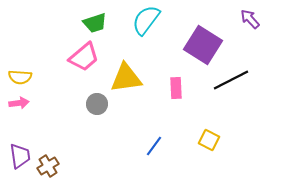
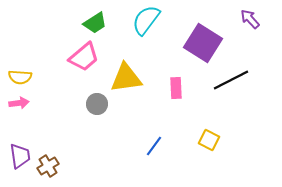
green trapezoid: rotated 15 degrees counterclockwise
purple square: moved 2 px up
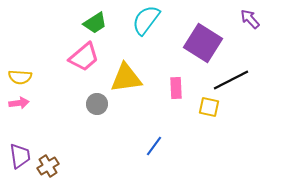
yellow square: moved 33 px up; rotated 15 degrees counterclockwise
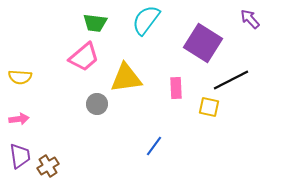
green trapezoid: rotated 40 degrees clockwise
pink arrow: moved 16 px down
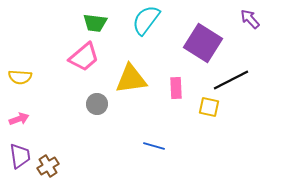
yellow triangle: moved 5 px right, 1 px down
pink arrow: rotated 12 degrees counterclockwise
blue line: rotated 70 degrees clockwise
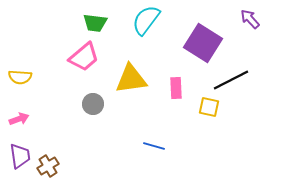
gray circle: moved 4 px left
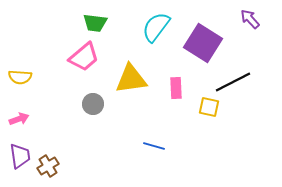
cyan semicircle: moved 10 px right, 7 px down
black line: moved 2 px right, 2 px down
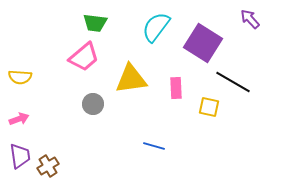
black line: rotated 57 degrees clockwise
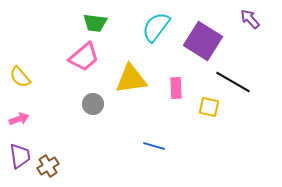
purple square: moved 2 px up
yellow semicircle: rotated 45 degrees clockwise
